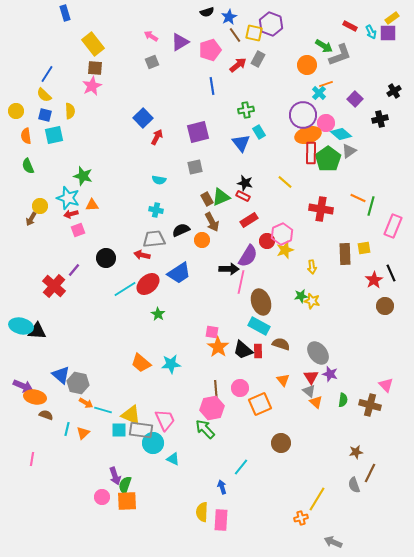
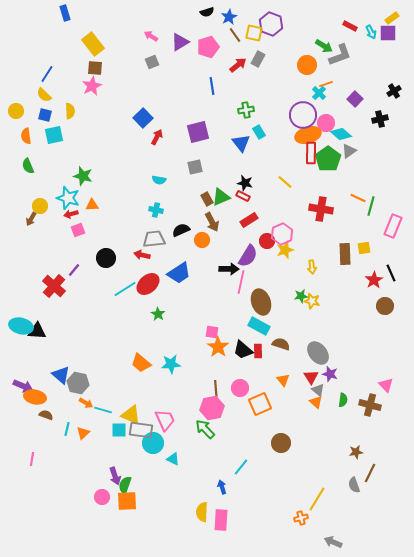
pink pentagon at (210, 50): moved 2 px left, 3 px up
gray triangle at (309, 391): moved 9 px right, 1 px up
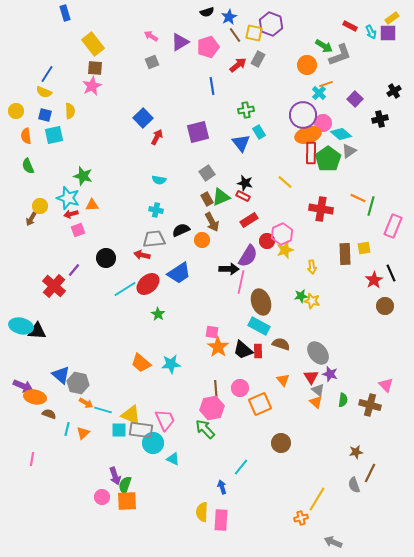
yellow semicircle at (44, 95): moved 3 px up; rotated 21 degrees counterclockwise
pink circle at (326, 123): moved 3 px left
gray square at (195, 167): moved 12 px right, 6 px down; rotated 21 degrees counterclockwise
brown semicircle at (46, 415): moved 3 px right, 1 px up
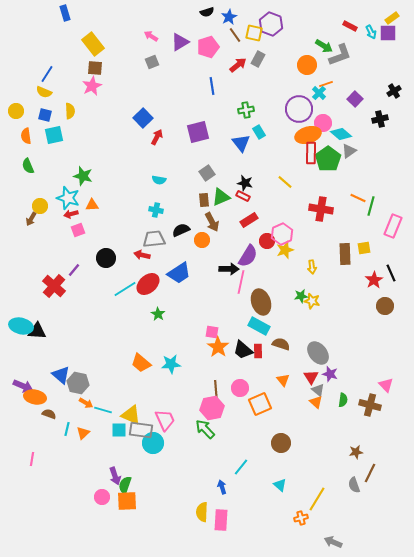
purple circle at (303, 115): moved 4 px left, 6 px up
brown rectangle at (207, 199): moved 3 px left, 1 px down; rotated 24 degrees clockwise
cyan triangle at (173, 459): moved 107 px right, 26 px down; rotated 16 degrees clockwise
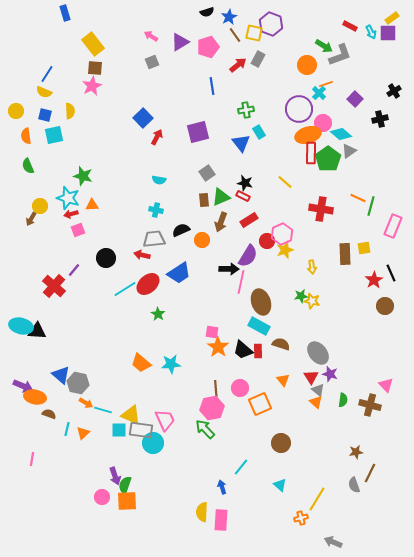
brown arrow at (212, 222): moved 9 px right; rotated 48 degrees clockwise
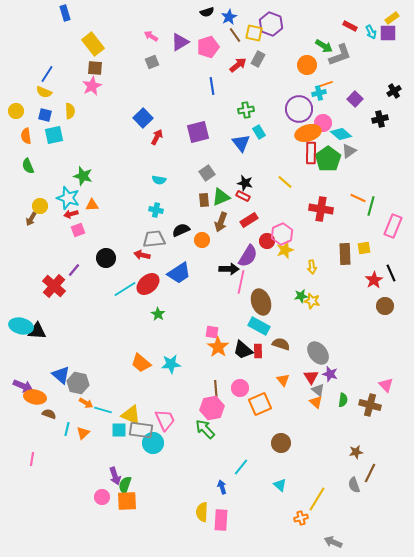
cyan cross at (319, 93): rotated 32 degrees clockwise
orange ellipse at (308, 135): moved 2 px up
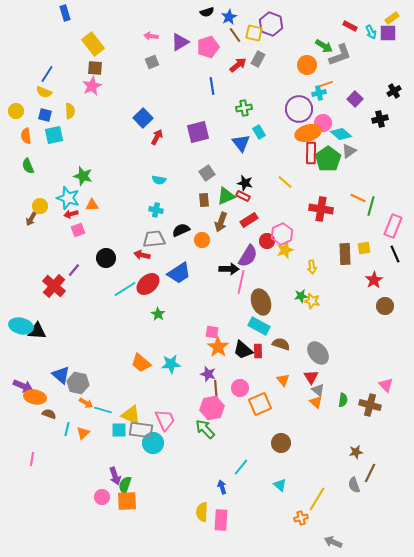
pink arrow at (151, 36): rotated 24 degrees counterclockwise
green cross at (246, 110): moved 2 px left, 2 px up
green triangle at (221, 197): moved 5 px right, 1 px up
black line at (391, 273): moved 4 px right, 19 px up
purple star at (330, 374): moved 122 px left
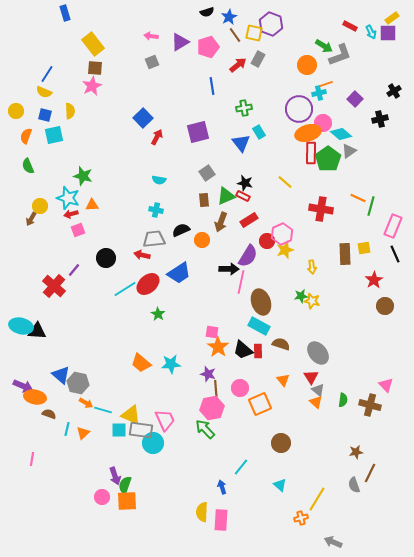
orange semicircle at (26, 136): rotated 28 degrees clockwise
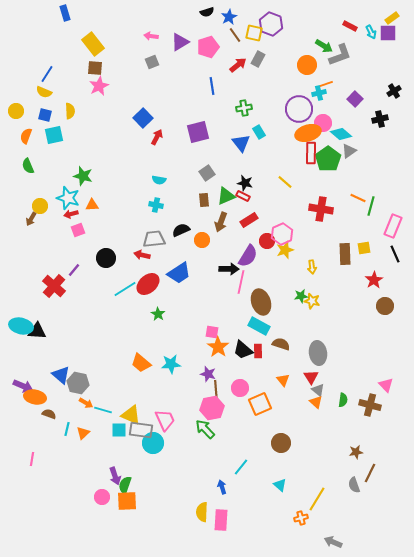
pink star at (92, 86): moved 7 px right
cyan cross at (156, 210): moved 5 px up
gray ellipse at (318, 353): rotated 30 degrees clockwise
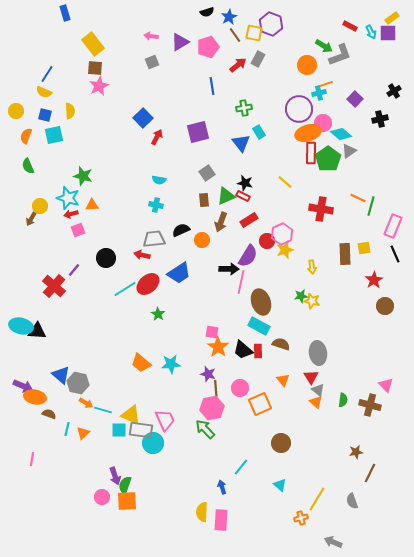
gray semicircle at (354, 485): moved 2 px left, 16 px down
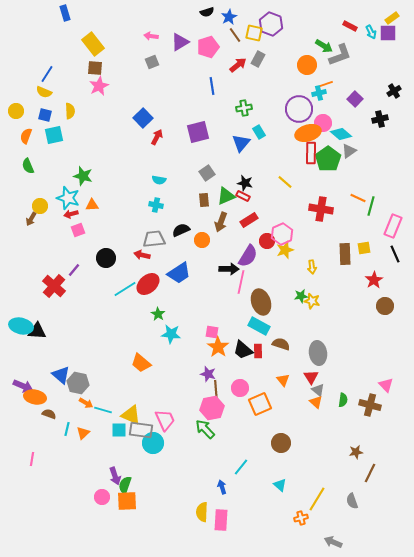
blue triangle at (241, 143): rotated 18 degrees clockwise
cyan star at (171, 364): moved 30 px up; rotated 12 degrees clockwise
